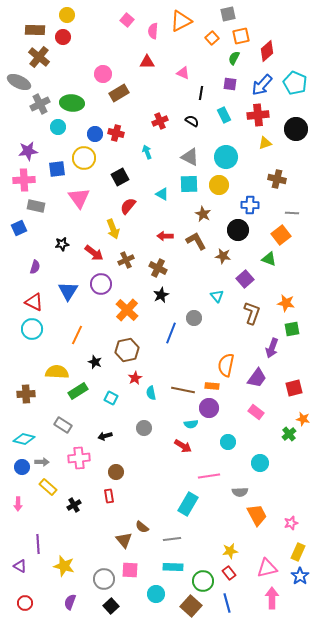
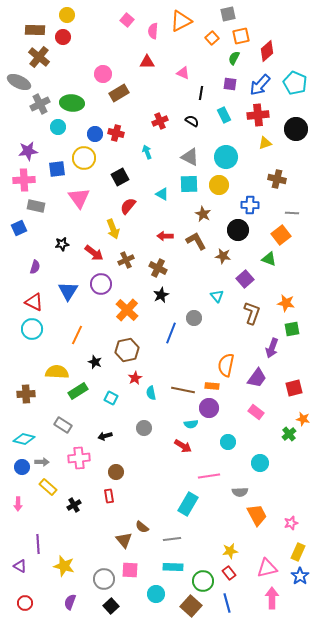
blue arrow at (262, 85): moved 2 px left
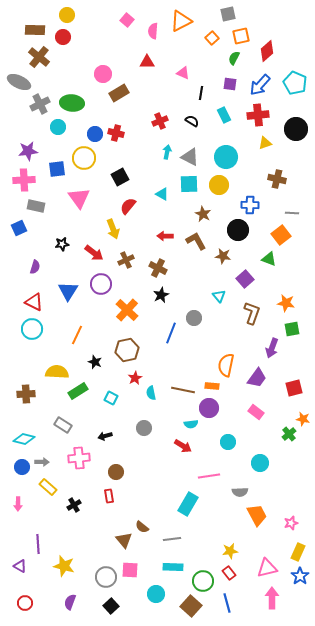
cyan arrow at (147, 152): moved 20 px right; rotated 32 degrees clockwise
cyan triangle at (217, 296): moved 2 px right
gray circle at (104, 579): moved 2 px right, 2 px up
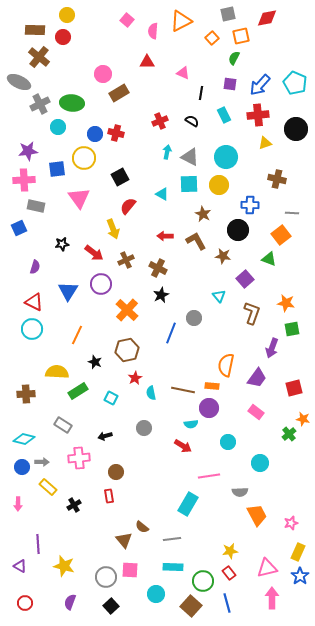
red diamond at (267, 51): moved 33 px up; rotated 30 degrees clockwise
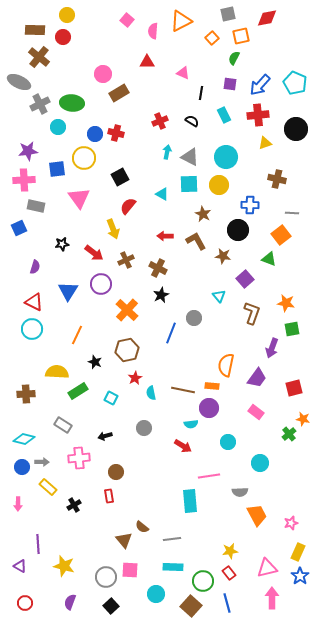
cyan rectangle at (188, 504): moved 2 px right, 3 px up; rotated 35 degrees counterclockwise
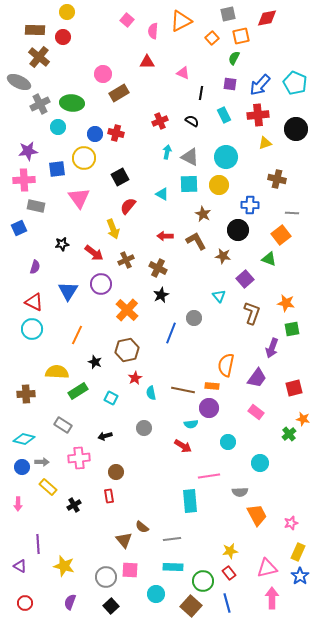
yellow circle at (67, 15): moved 3 px up
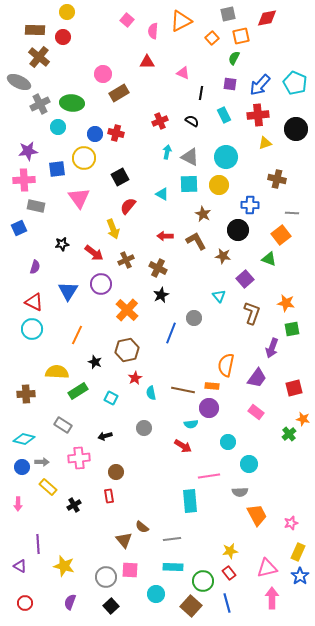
cyan circle at (260, 463): moved 11 px left, 1 px down
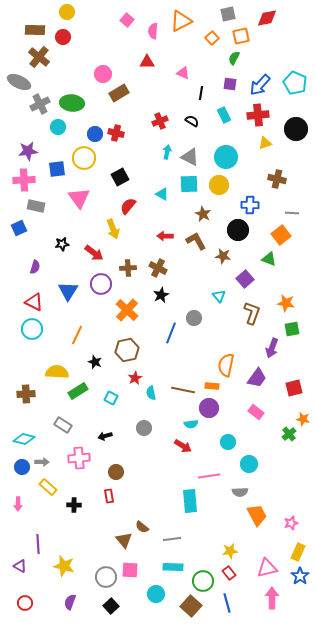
brown cross at (126, 260): moved 2 px right, 8 px down; rotated 21 degrees clockwise
black cross at (74, 505): rotated 32 degrees clockwise
